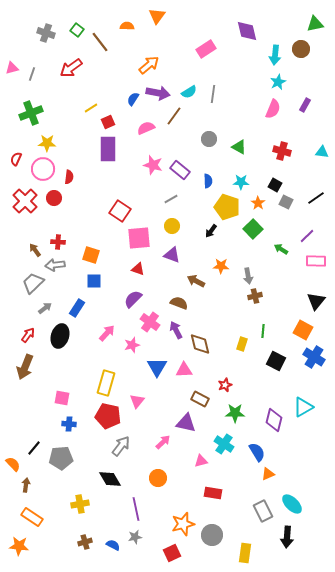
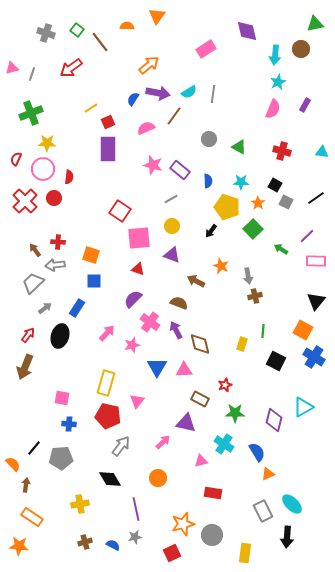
orange star at (221, 266): rotated 21 degrees clockwise
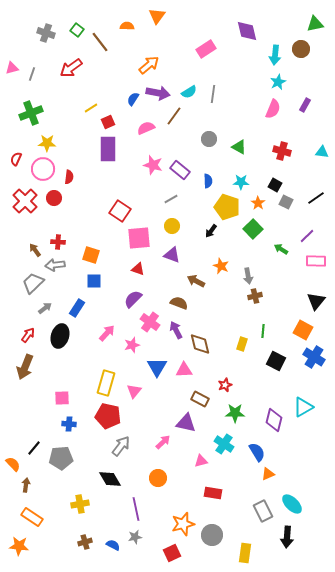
pink square at (62, 398): rotated 14 degrees counterclockwise
pink triangle at (137, 401): moved 3 px left, 10 px up
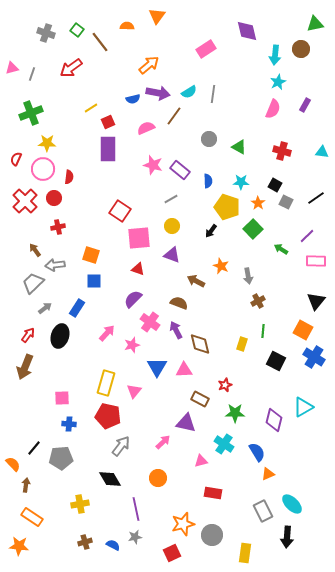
blue semicircle at (133, 99): rotated 136 degrees counterclockwise
red cross at (58, 242): moved 15 px up; rotated 16 degrees counterclockwise
brown cross at (255, 296): moved 3 px right, 5 px down; rotated 16 degrees counterclockwise
